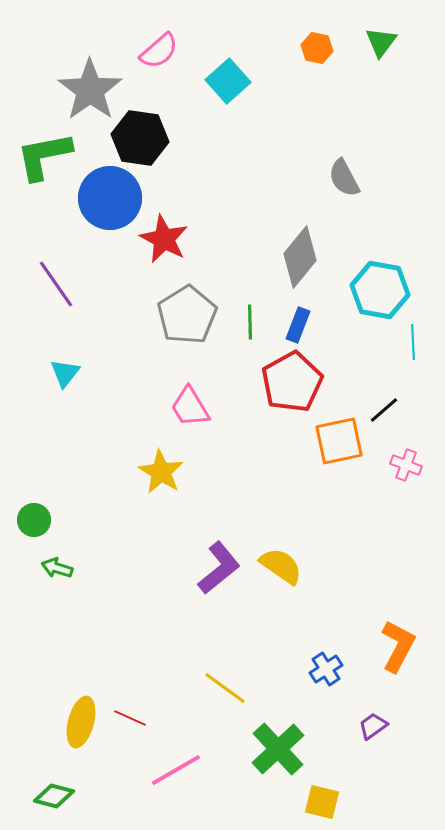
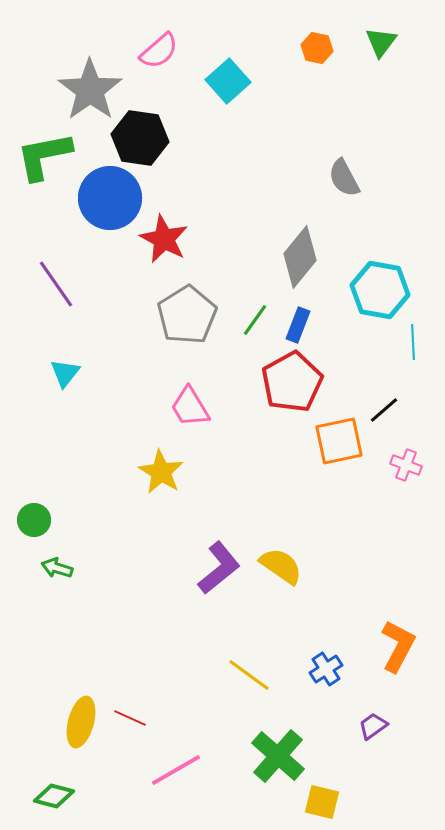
green line: moved 5 px right, 2 px up; rotated 36 degrees clockwise
yellow line: moved 24 px right, 13 px up
green cross: moved 7 px down; rotated 6 degrees counterclockwise
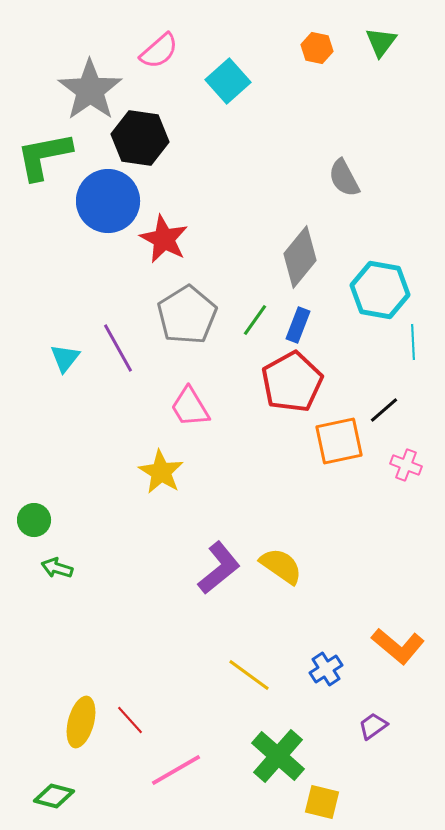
blue circle: moved 2 px left, 3 px down
purple line: moved 62 px right, 64 px down; rotated 6 degrees clockwise
cyan triangle: moved 15 px up
orange L-shape: rotated 102 degrees clockwise
red line: moved 2 px down; rotated 24 degrees clockwise
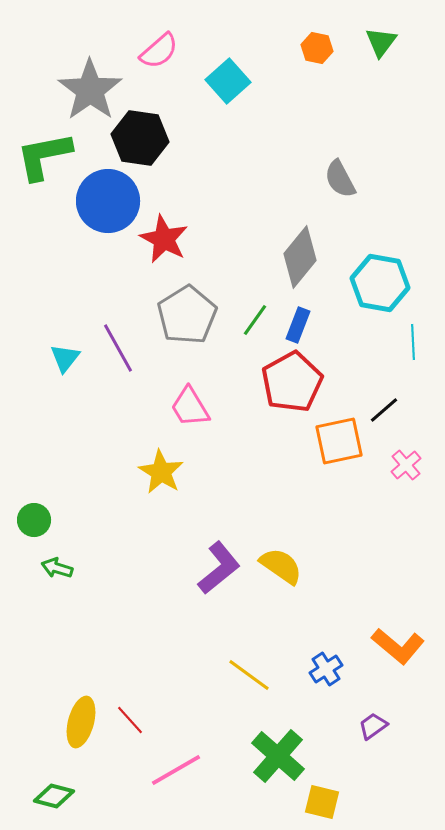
gray semicircle: moved 4 px left, 1 px down
cyan hexagon: moved 7 px up
pink cross: rotated 28 degrees clockwise
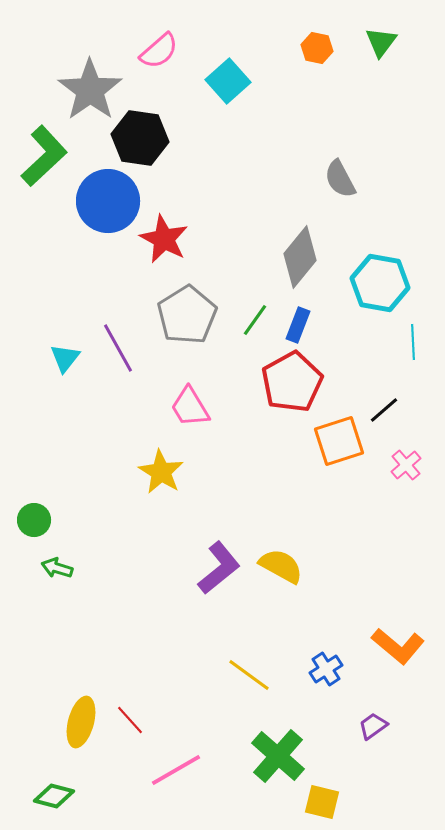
green L-shape: rotated 148 degrees clockwise
orange square: rotated 6 degrees counterclockwise
yellow semicircle: rotated 6 degrees counterclockwise
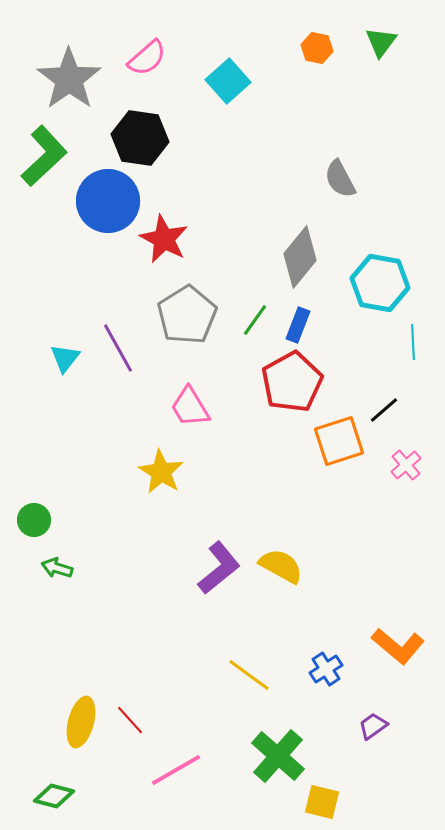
pink semicircle: moved 12 px left, 7 px down
gray star: moved 21 px left, 11 px up
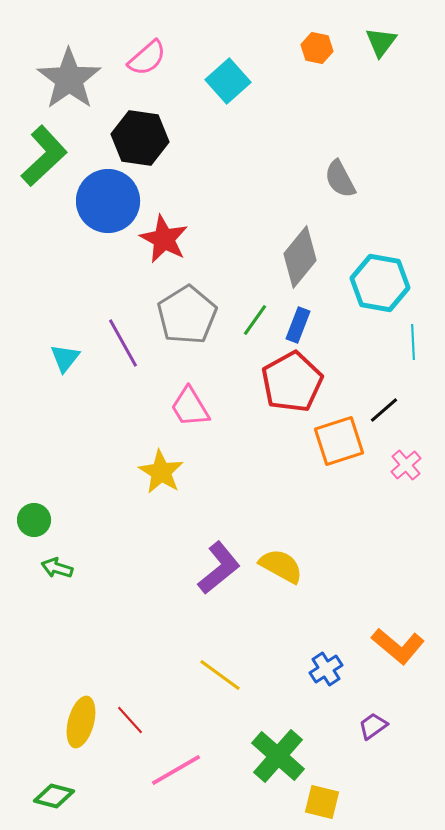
purple line: moved 5 px right, 5 px up
yellow line: moved 29 px left
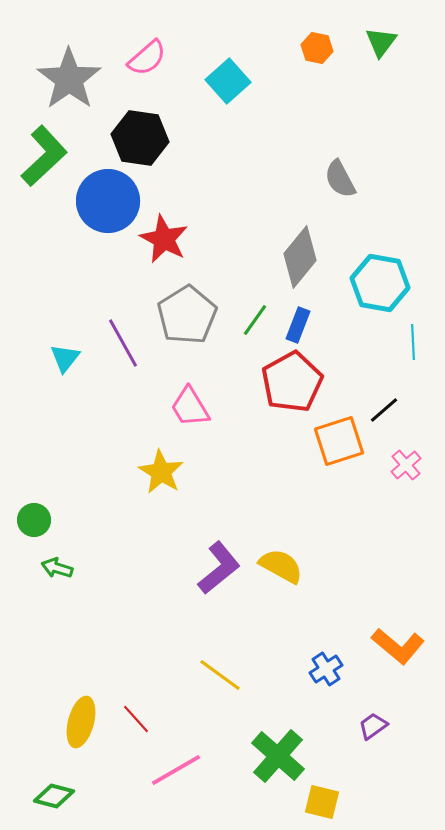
red line: moved 6 px right, 1 px up
